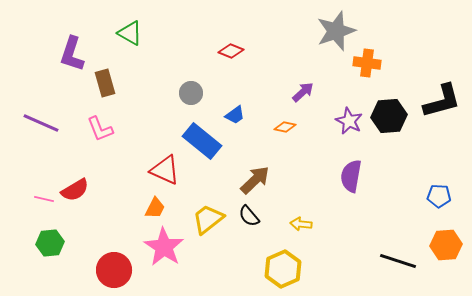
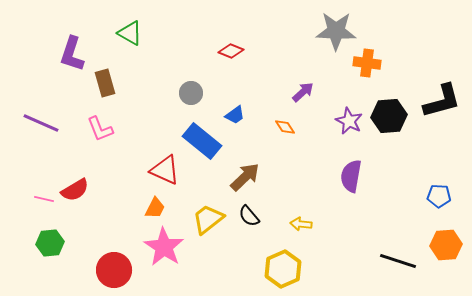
gray star: rotated 21 degrees clockwise
orange diamond: rotated 45 degrees clockwise
brown arrow: moved 10 px left, 3 px up
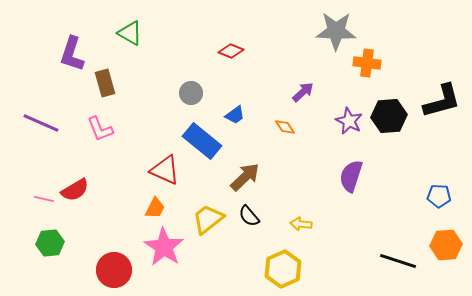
purple semicircle: rotated 8 degrees clockwise
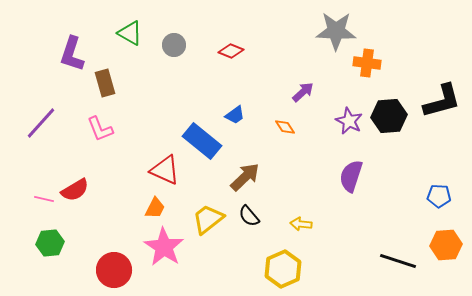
gray circle: moved 17 px left, 48 px up
purple line: rotated 72 degrees counterclockwise
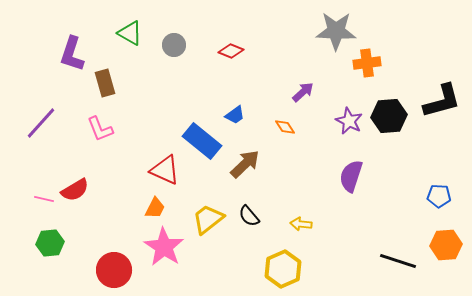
orange cross: rotated 16 degrees counterclockwise
brown arrow: moved 13 px up
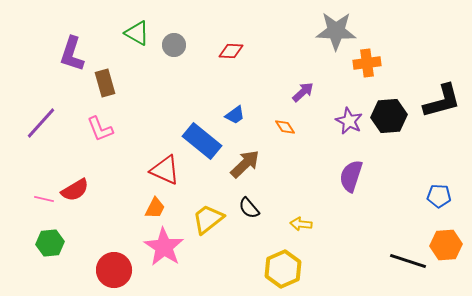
green triangle: moved 7 px right
red diamond: rotated 20 degrees counterclockwise
black semicircle: moved 8 px up
black line: moved 10 px right
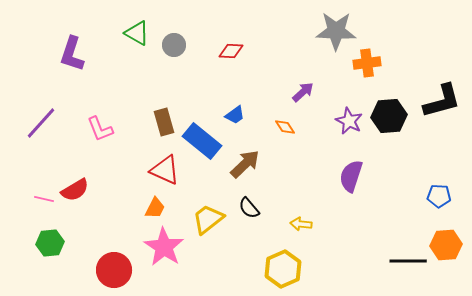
brown rectangle: moved 59 px right, 39 px down
black line: rotated 18 degrees counterclockwise
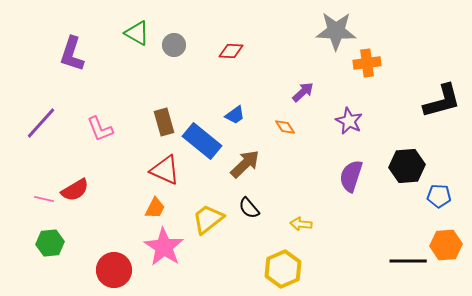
black hexagon: moved 18 px right, 50 px down
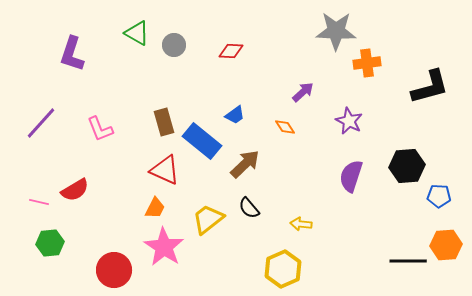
black L-shape: moved 12 px left, 14 px up
pink line: moved 5 px left, 3 px down
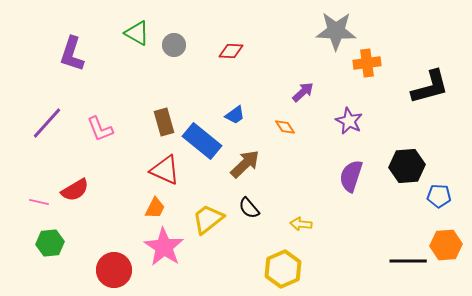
purple line: moved 6 px right
